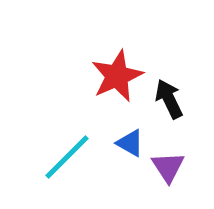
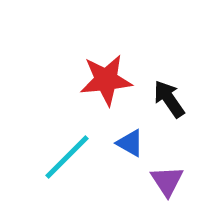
red star: moved 11 px left, 4 px down; rotated 18 degrees clockwise
black arrow: rotated 9 degrees counterclockwise
purple triangle: moved 1 px left, 14 px down
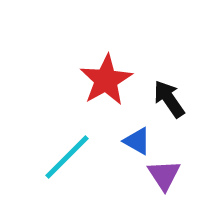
red star: rotated 24 degrees counterclockwise
blue triangle: moved 7 px right, 2 px up
purple triangle: moved 3 px left, 6 px up
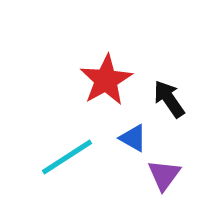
blue triangle: moved 4 px left, 3 px up
cyan line: rotated 12 degrees clockwise
purple triangle: rotated 9 degrees clockwise
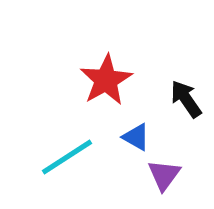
black arrow: moved 17 px right
blue triangle: moved 3 px right, 1 px up
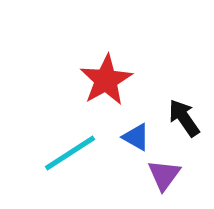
black arrow: moved 2 px left, 19 px down
cyan line: moved 3 px right, 4 px up
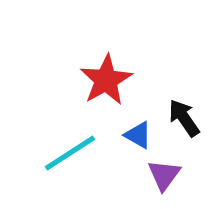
blue triangle: moved 2 px right, 2 px up
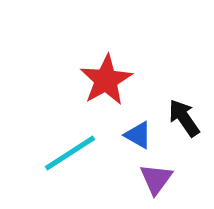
purple triangle: moved 8 px left, 4 px down
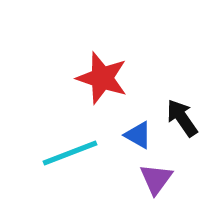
red star: moved 4 px left, 2 px up; rotated 24 degrees counterclockwise
black arrow: moved 2 px left
cyan line: rotated 12 degrees clockwise
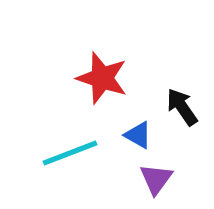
black arrow: moved 11 px up
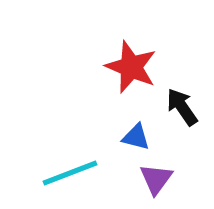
red star: moved 29 px right, 11 px up; rotated 4 degrees clockwise
blue triangle: moved 2 px left, 2 px down; rotated 16 degrees counterclockwise
cyan line: moved 20 px down
